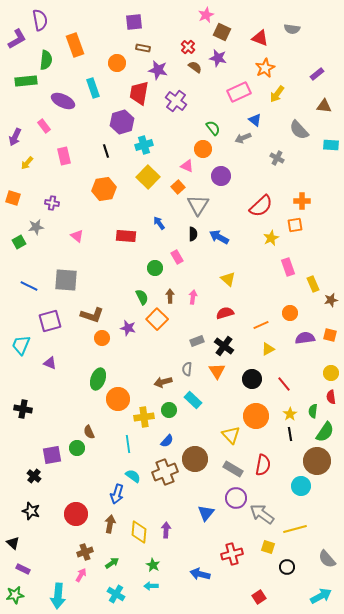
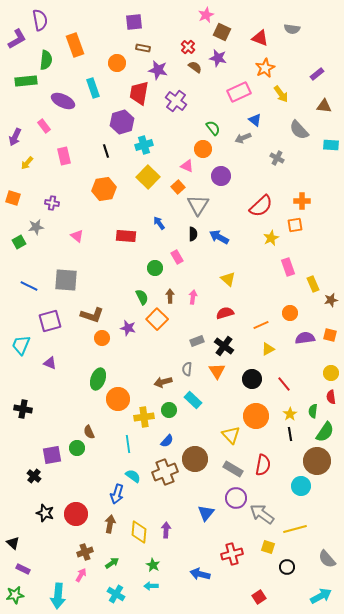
yellow arrow at (277, 94): moved 4 px right; rotated 72 degrees counterclockwise
black star at (31, 511): moved 14 px right, 2 px down
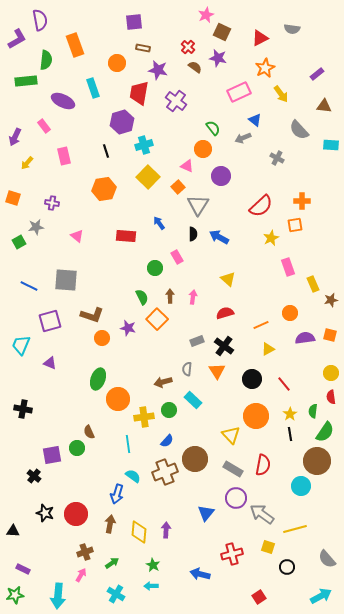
red triangle at (260, 38): rotated 48 degrees counterclockwise
black triangle at (13, 543): moved 12 px up; rotated 40 degrees counterclockwise
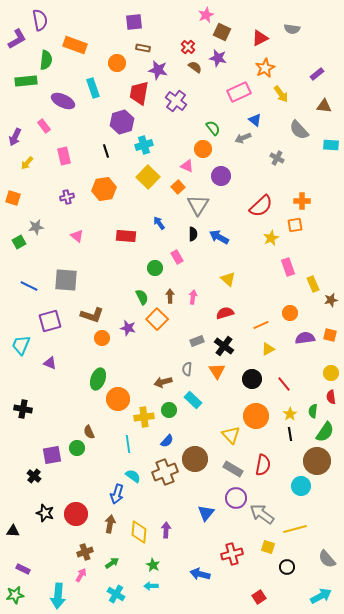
orange rectangle at (75, 45): rotated 50 degrees counterclockwise
purple cross at (52, 203): moved 15 px right, 6 px up; rotated 24 degrees counterclockwise
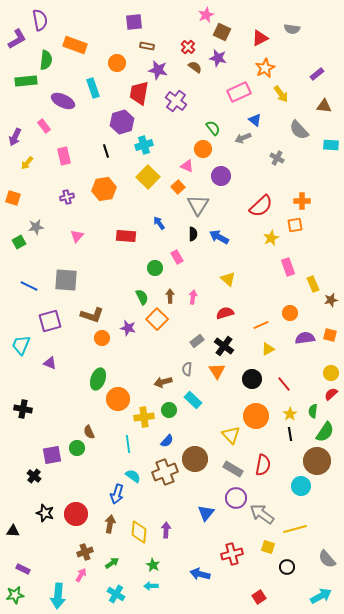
brown rectangle at (143, 48): moved 4 px right, 2 px up
pink triangle at (77, 236): rotated 32 degrees clockwise
gray rectangle at (197, 341): rotated 16 degrees counterclockwise
red semicircle at (331, 397): moved 3 px up; rotated 56 degrees clockwise
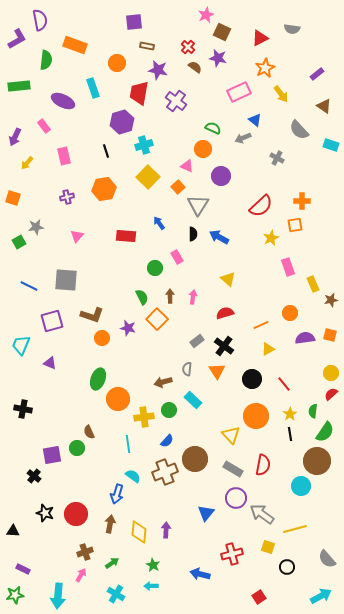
green rectangle at (26, 81): moved 7 px left, 5 px down
brown triangle at (324, 106): rotated 28 degrees clockwise
green semicircle at (213, 128): rotated 28 degrees counterclockwise
cyan rectangle at (331, 145): rotated 14 degrees clockwise
purple square at (50, 321): moved 2 px right
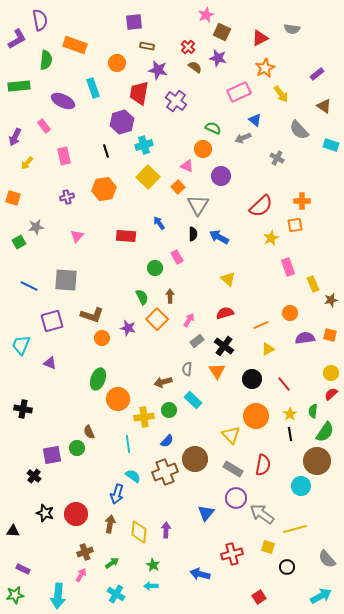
pink arrow at (193, 297): moved 4 px left, 23 px down; rotated 24 degrees clockwise
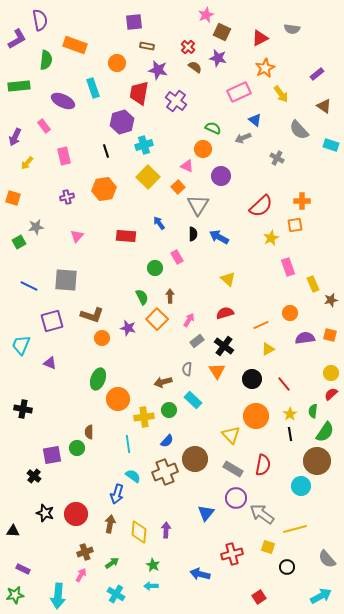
brown semicircle at (89, 432): rotated 24 degrees clockwise
